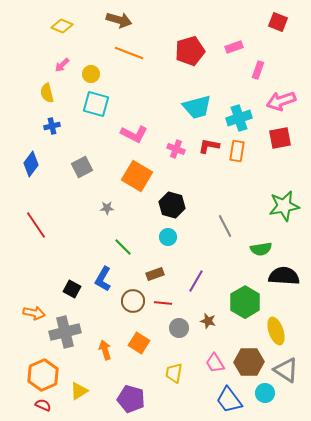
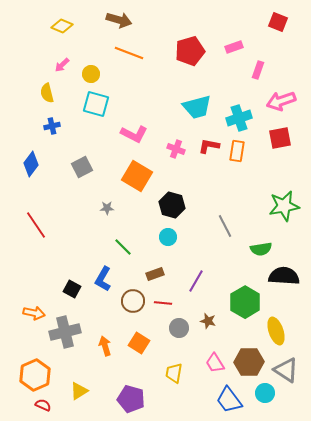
orange arrow at (105, 350): moved 4 px up
orange hexagon at (43, 375): moved 8 px left
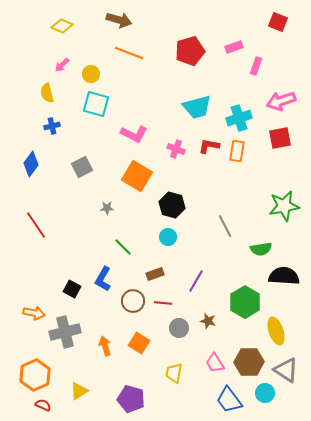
pink rectangle at (258, 70): moved 2 px left, 4 px up
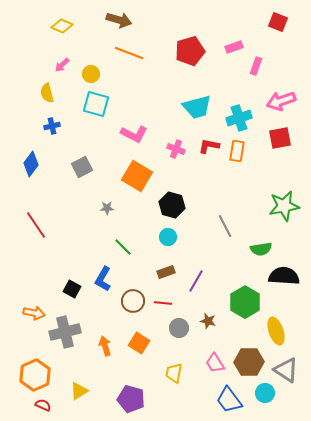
brown rectangle at (155, 274): moved 11 px right, 2 px up
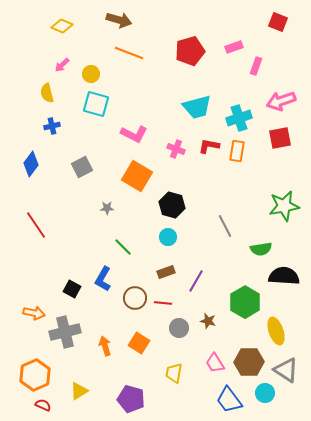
brown circle at (133, 301): moved 2 px right, 3 px up
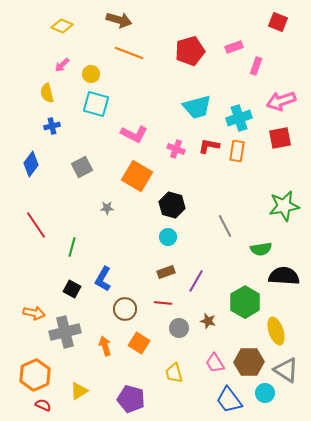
green line at (123, 247): moved 51 px left; rotated 60 degrees clockwise
brown circle at (135, 298): moved 10 px left, 11 px down
yellow trapezoid at (174, 373): rotated 25 degrees counterclockwise
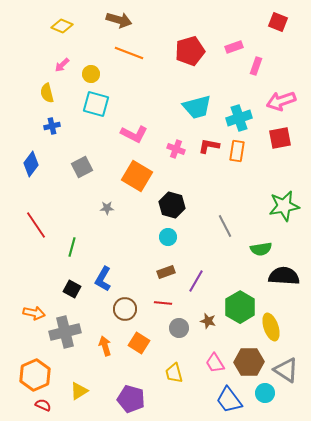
green hexagon at (245, 302): moved 5 px left, 5 px down
yellow ellipse at (276, 331): moved 5 px left, 4 px up
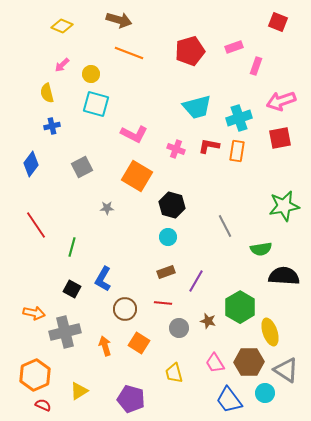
yellow ellipse at (271, 327): moved 1 px left, 5 px down
